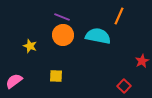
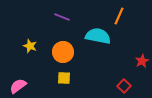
orange circle: moved 17 px down
yellow square: moved 8 px right, 2 px down
pink semicircle: moved 4 px right, 5 px down
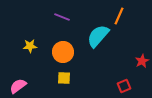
cyan semicircle: rotated 60 degrees counterclockwise
yellow star: rotated 24 degrees counterclockwise
red square: rotated 24 degrees clockwise
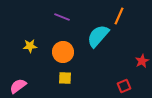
yellow square: moved 1 px right
